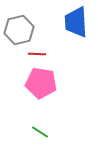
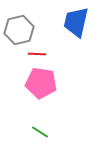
blue trapezoid: rotated 16 degrees clockwise
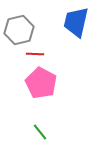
red line: moved 2 px left
pink pentagon: rotated 20 degrees clockwise
green line: rotated 18 degrees clockwise
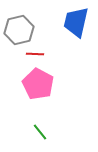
pink pentagon: moved 3 px left, 1 px down
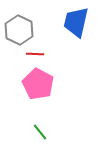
gray hexagon: rotated 20 degrees counterclockwise
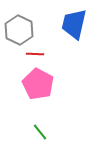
blue trapezoid: moved 2 px left, 2 px down
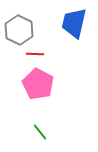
blue trapezoid: moved 1 px up
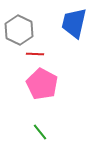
pink pentagon: moved 4 px right
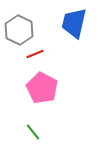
red line: rotated 24 degrees counterclockwise
pink pentagon: moved 4 px down
green line: moved 7 px left
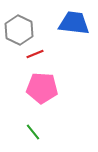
blue trapezoid: rotated 84 degrees clockwise
pink pentagon: rotated 24 degrees counterclockwise
